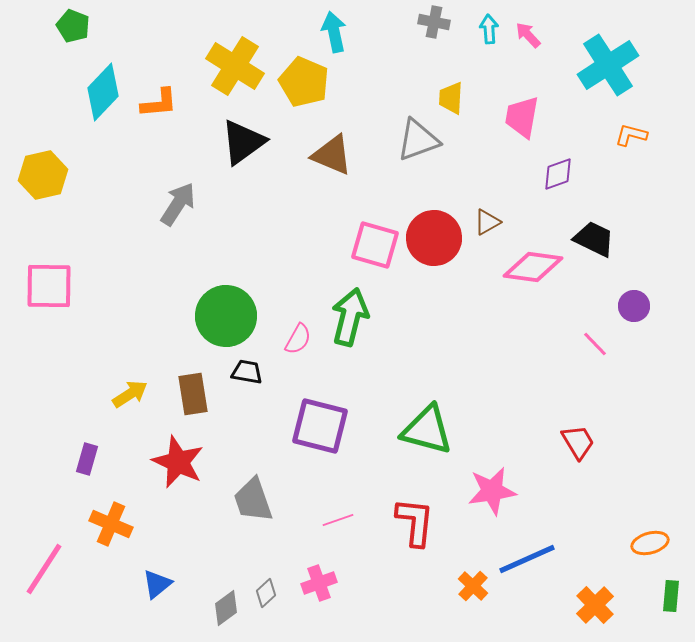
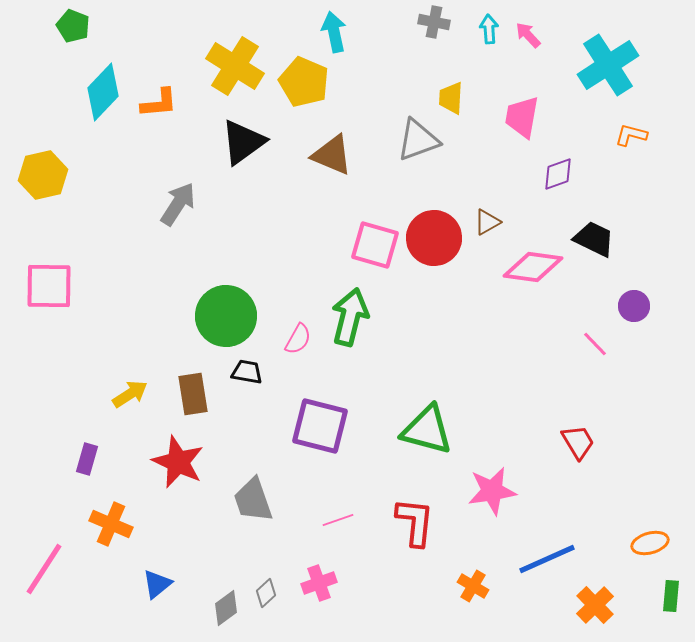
blue line at (527, 559): moved 20 px right
orange cross at (473, 586): rotated 12 degrees counterclockwise
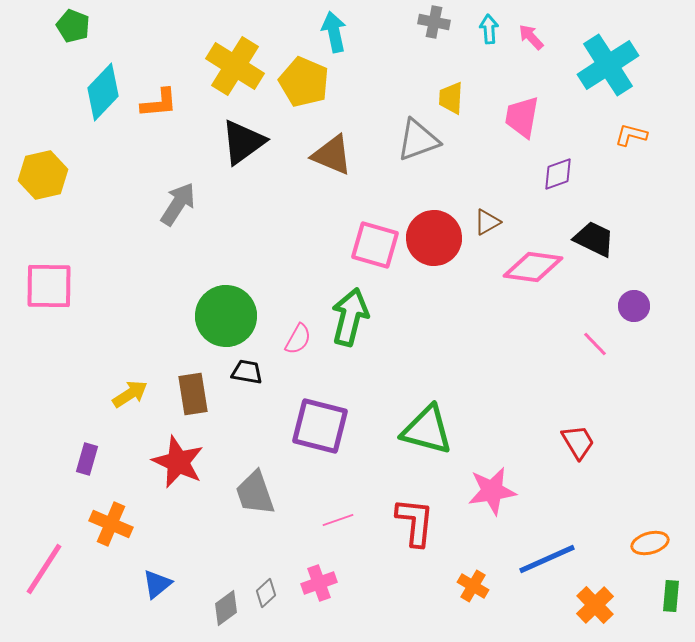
pink arrow at (528, 35): moved 3 px right, 2 px down
gray trapezoid at (253, 500): moved 2 px right, 7 px up
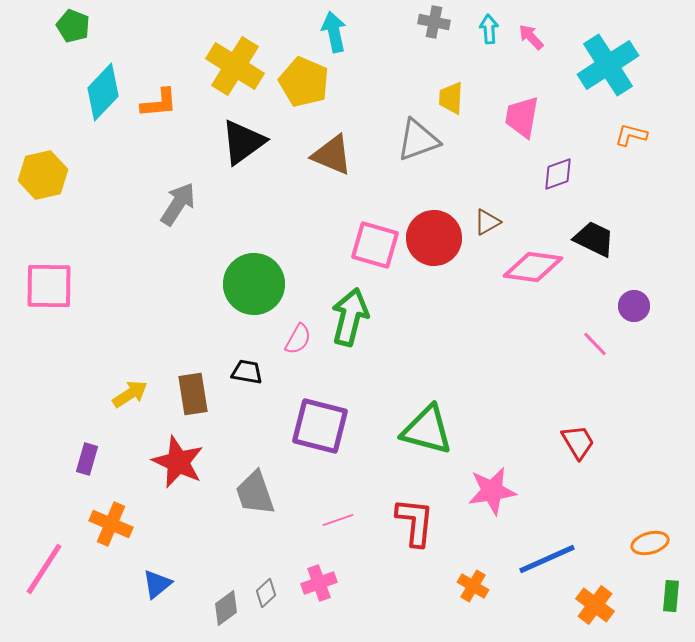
green circle at (226, 316): moved 28 px right, 32 px up
orange cross at (595, 605): rotated 9 degrees counterclockwise
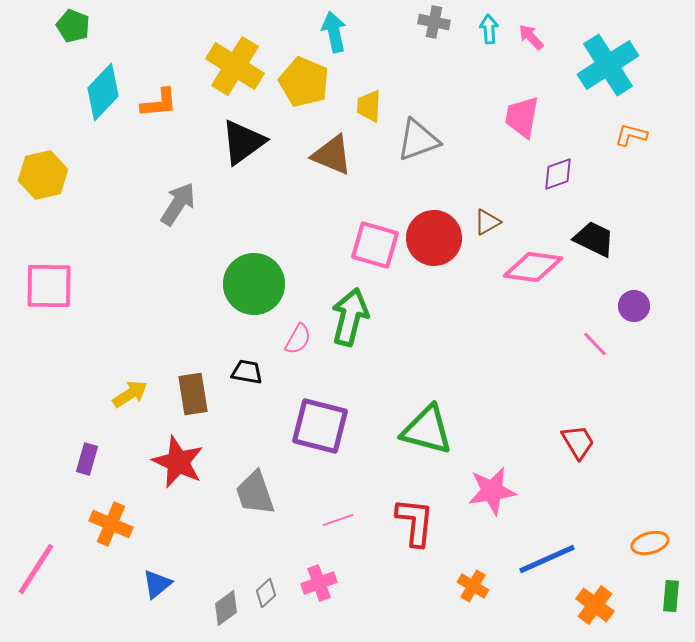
yellow trapezoid at (451, 98): moved 82 px left, 8 px down
pink line at (44, 569): moved 8 px left
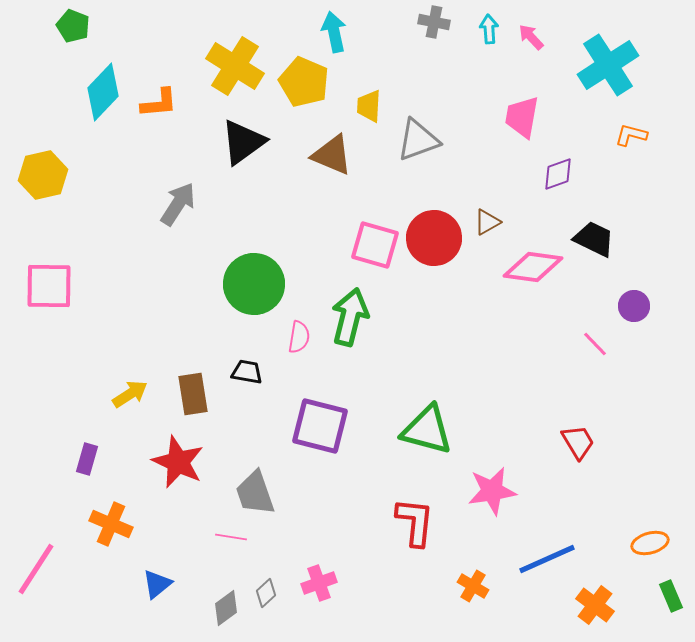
pink semicircle at (298, 339): moved 1 px right, 2 px up; rotated 20 degrees counterclockwise
pink line at (338, 520): moved 107 px left, 17 px down; rotated 28 degrees clockwise
green rectangle at (671, 596): rotated 28 degrees counterclockwise
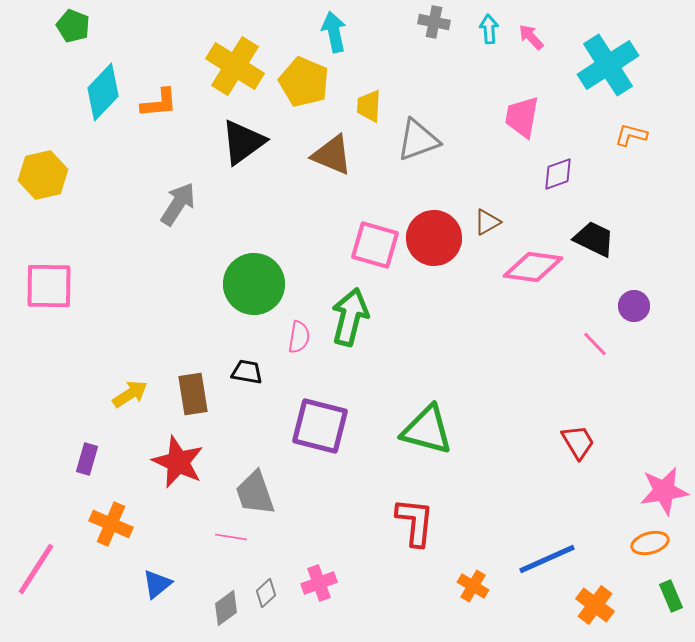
pink star at (492, 491): moved 172 px right
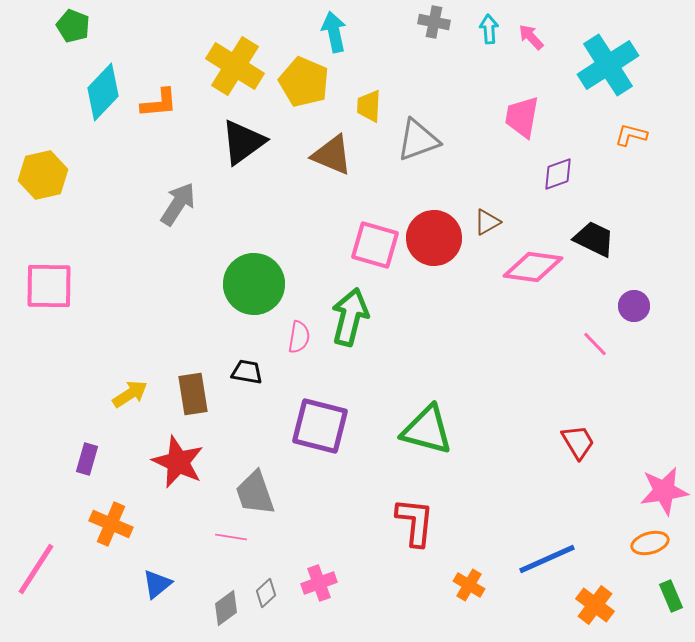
orange cross at (473, 586): moved 4 px left, 1 px up
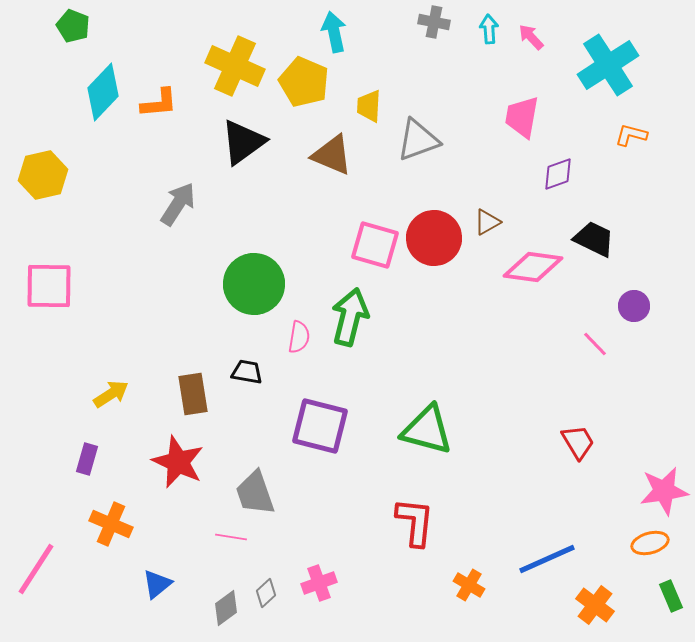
yellow cross at (235, 66): rotated 8 degrees counterclockwise
yellow arrow at (130, 394): moved 19 px left
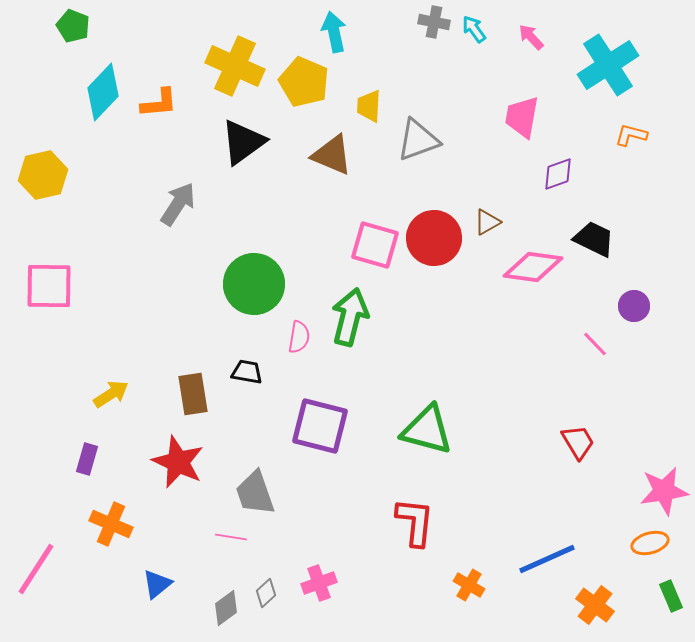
cyan arrow at (489, 29): moved 15 px left; rotated 32 degrees counterclockwise
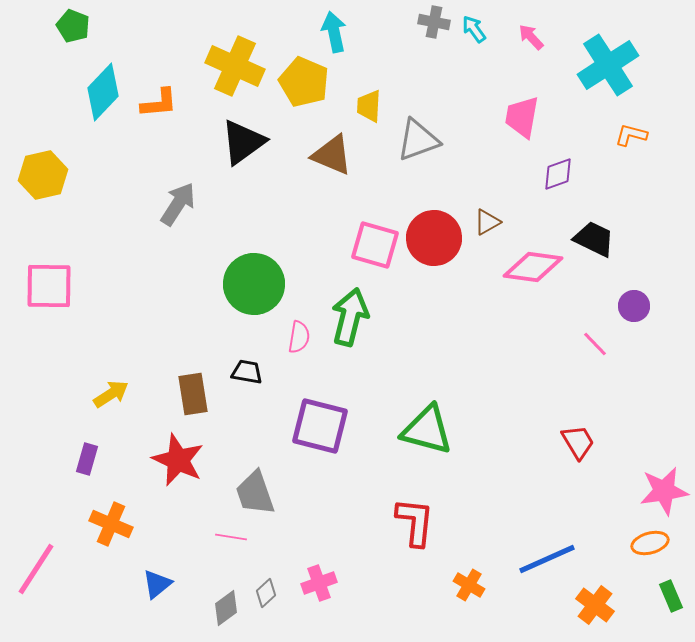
red star at (178, 462): moved 2 px up
